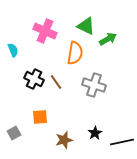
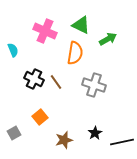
green triangle: moved 5 px left, 1 px up
orange square: rotated 35 degrees counterclockwise
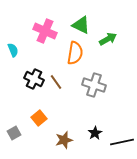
orange square: moved 1 px left, 1 px down
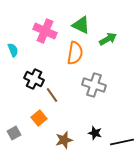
brown line: moved 4 px left, 13 px down
black star: rotated 24 degrees counterclockwise
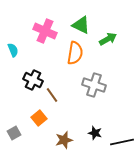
black cross: moved 1 px left, 1 px down
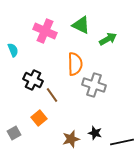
orange semicircle: moved 11 px down; rotated 10 degrees counterclockwise
brown star: moved 7 px right, 1 px up
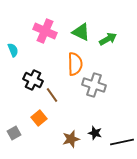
green triangle: moved 7 px down
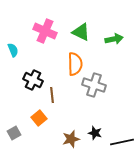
green arrow: moved 6 px right; rotated 18 degrees clockwise
brown line: rotated 28 degrees clockwise
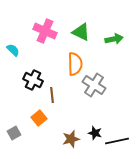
cyan semicircle: rotated 24 degrees counterclockwise
gray cross: rotated 15 degrees clockwise
black line: moved 5 px left, 1 px up
